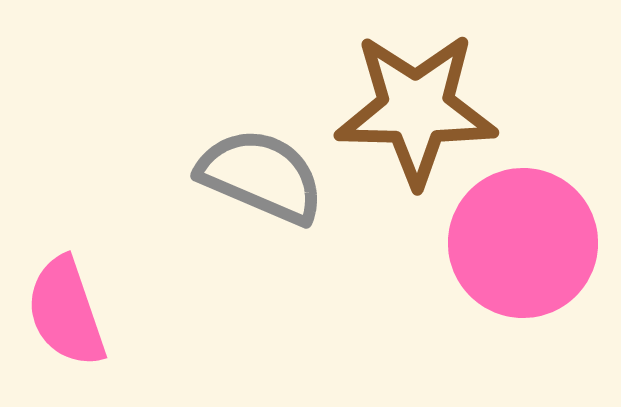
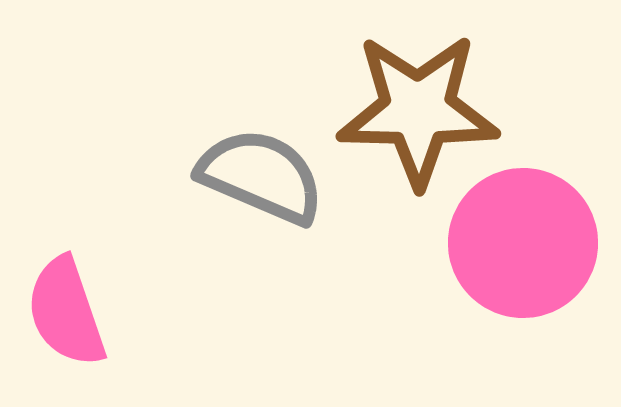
brown star: moved 2 px right, 1 px down
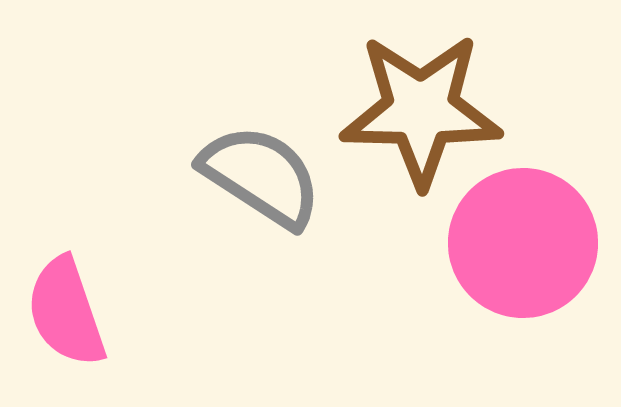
brown star: moved 3 px right
gray semicircle: rotated 10 degrees clockwise
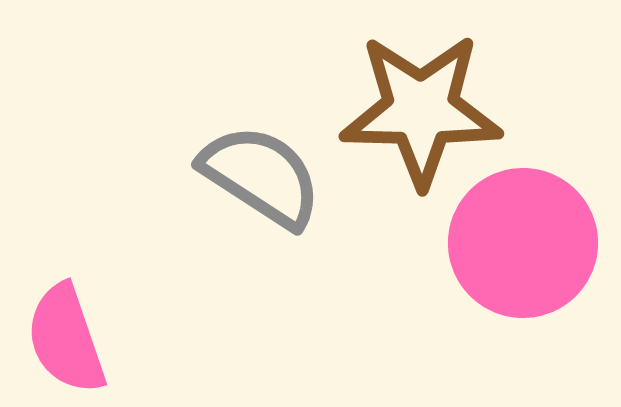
pink semicircle: moved 27 px down
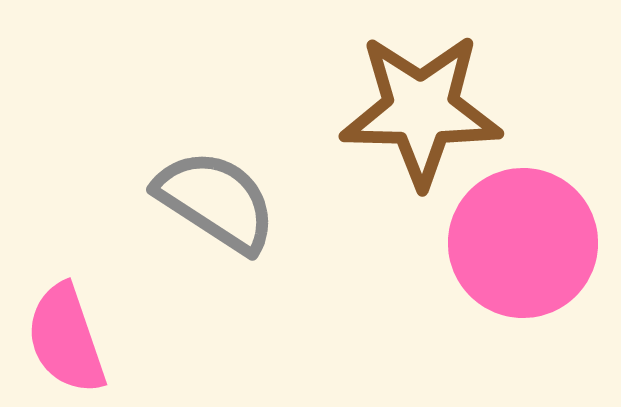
gray semicircle: moved 45 px left, 25 px down
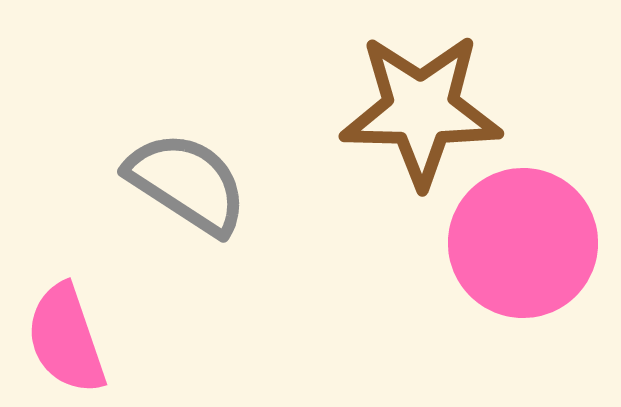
gray semicircle: moved 29 px left, 18 px up
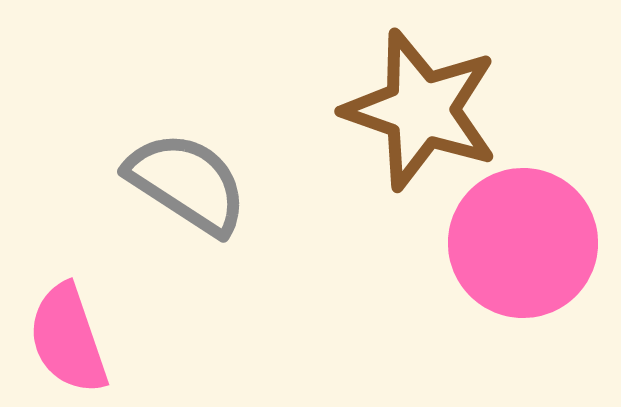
brown star: rotated 18 degrees clockwise
pink semicircle: moved 2 px right
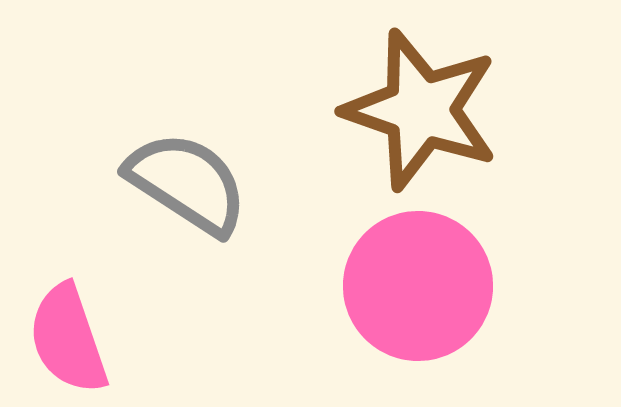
pink circle: moved 105 px left, 43 px down
